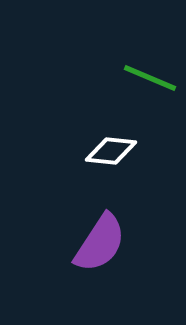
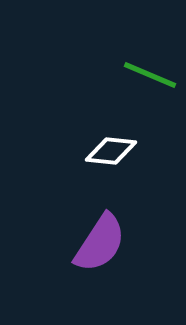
green line: moved 3 px up
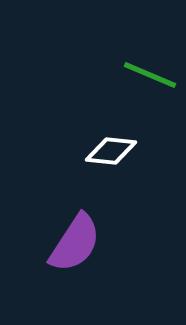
purple semicircle: moved 25 px left
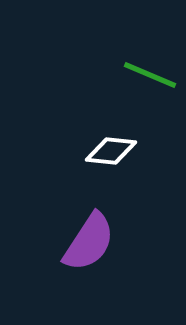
purple semicircle: moved 14 px right, 1 px up
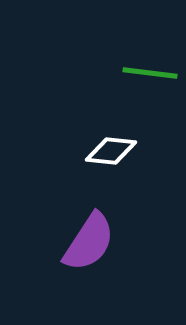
green line: moved 2 px up; rotated 16 degrees counterclockwise
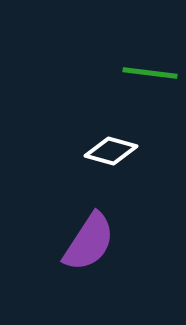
white diamond: rotated 9 degrees clockwise
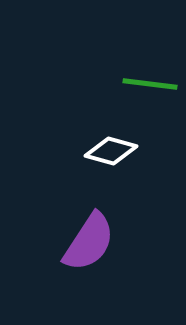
green line: moved 11 px down
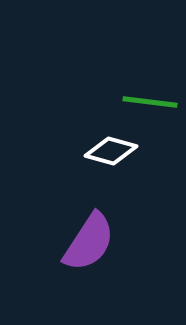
green line: moved 18 px down
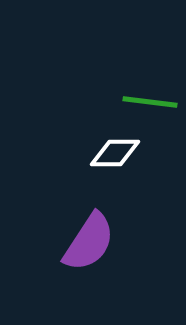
white diamond: moved 4 px right, 2 px down; rotated 15 degrees counterclockwise
